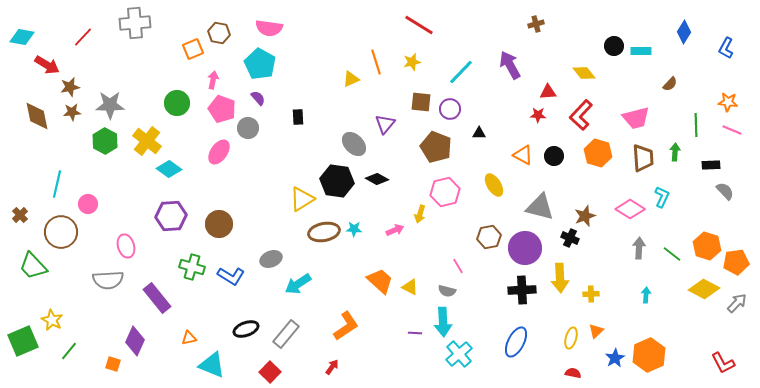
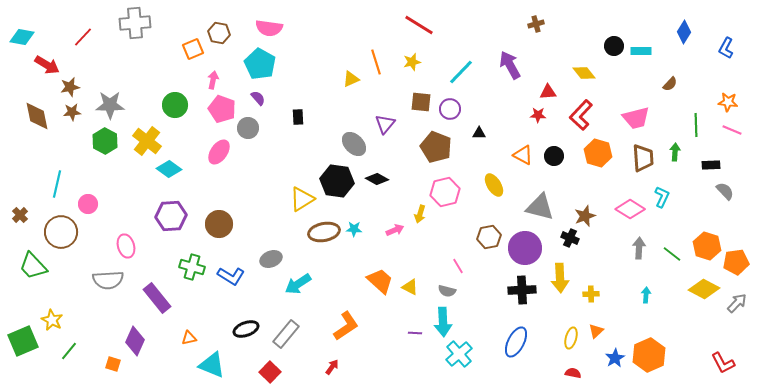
green circle at (177, 103): moved 2 px left, 2 px down
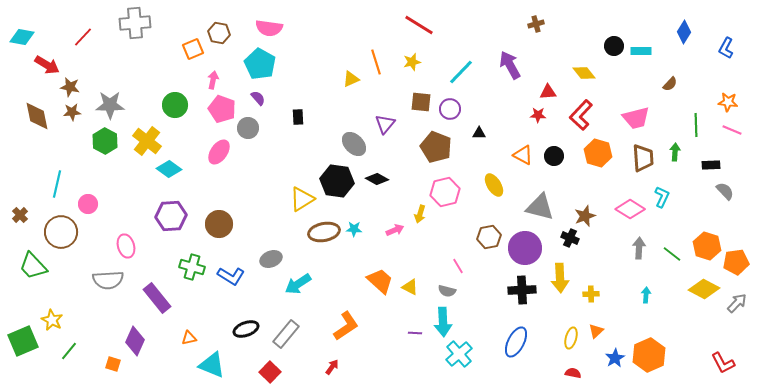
brown star at (70, 87): rotated 24 degrees clockwise
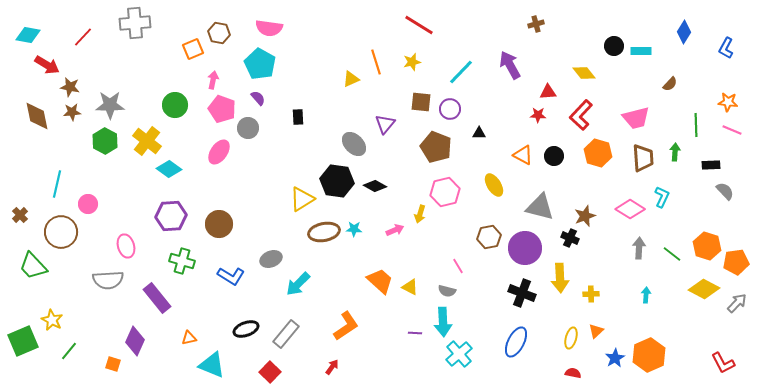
cyan diamond at (22, 37): moved 6 px right, 2 px up
black diamond at (377, 179): moved 2 px left, 7 px down
green cross at (192, 267): moved 10 px left, 6 px up
cyan arrow at (298, 284): rotated 12 degrees counterclockwise
black cross at (522, 290): moved 3 px down; rotated 24 degrees clockwise
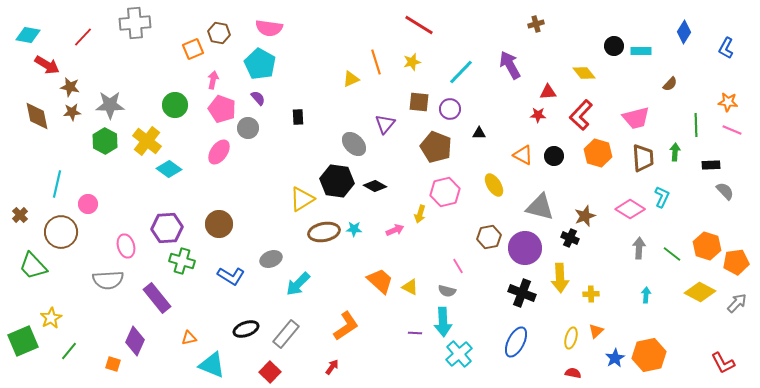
brown square at (421, 102): moved 2 px left
purple hexagon at (171, 216): moved 4 px left, 12 px down
yellow diamond at (704, 289): moved 4 px left, 3 px down
yellow star at (52, 320): moved 1 px left, 2 px up; rotated 15 degrees clockwise
orange hexagon at (649, 355): rotated 12 degrees clockwise
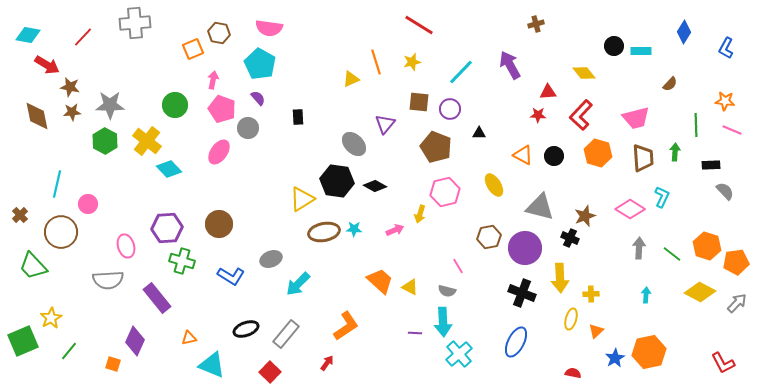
orange star at (728, 102): moved 3 px left, 1 px up
cyan diamond at (169, 169): rotated 10 degrees clockwise
yellow ellipse at (571, 338): moved 19 px up
orange hexagon at (649, 355): moved 3 px up
red arrow at (332, 367): moved 5 px left, 4 px up
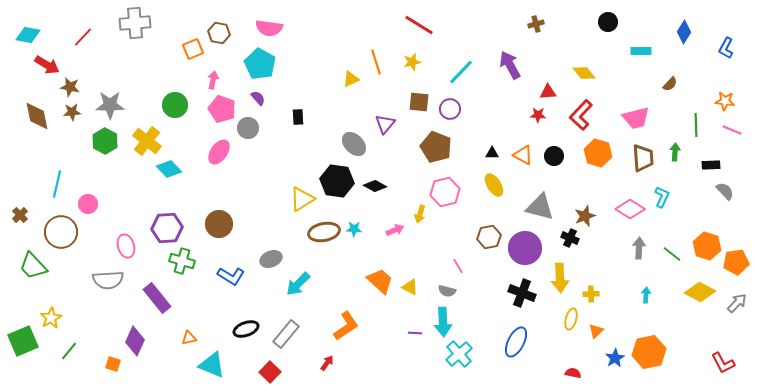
black circle at (614, 46): moved 6 px left, 24 px up
black triangle at (479, 133): moved 13 px right, 20 px down
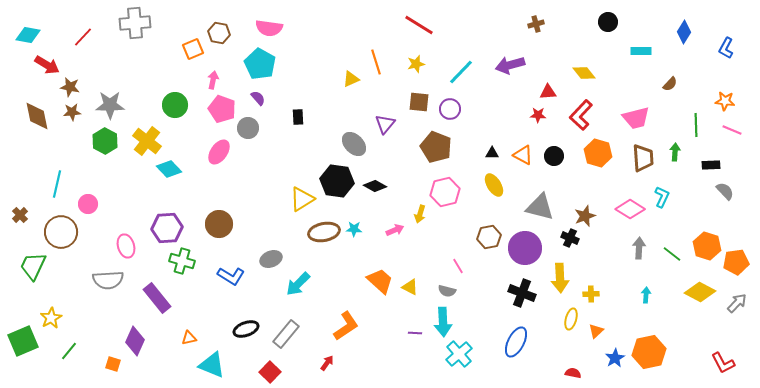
yellow star at (412, 62): moved 4 px right, 2 px down
purple arrow at (510, 65): rotated 76 degrees counterclockwise
green trapezoid at (33, 266): rotated 68 degrees clockwise
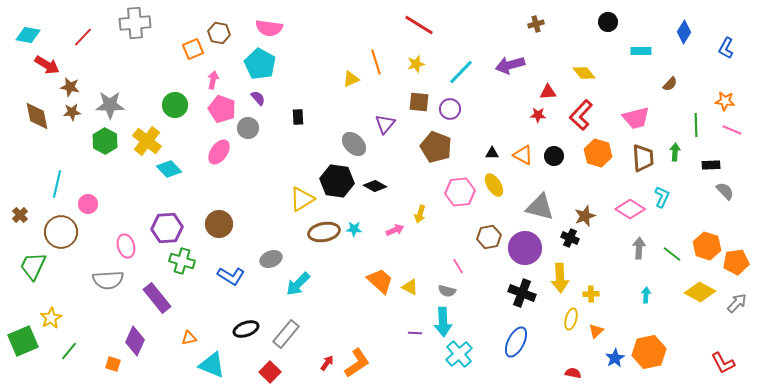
pink hexagon at (445, 192): moved 15 px right; rotated 8 degrees clockwise
orange L-shape at (346, 326): moved 11 px right, 37 px down
